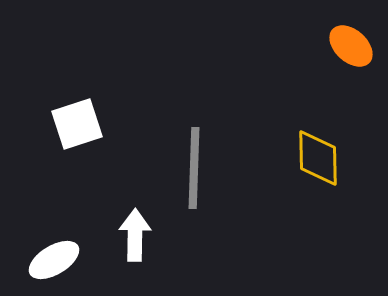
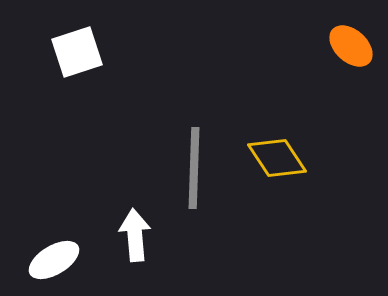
white square: moved 72 px up
yellow diamond: moved 41 px left; rotated 32 degrees counterclockwise
white arrow: rotated 6 degrees counterclockwise
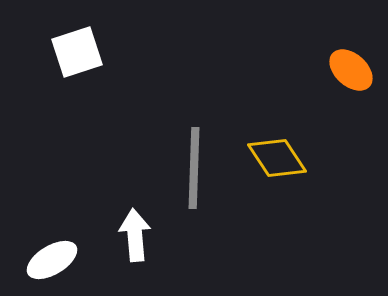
orange ellipse: moved 24 px down
white ellipse: moved 2 px left
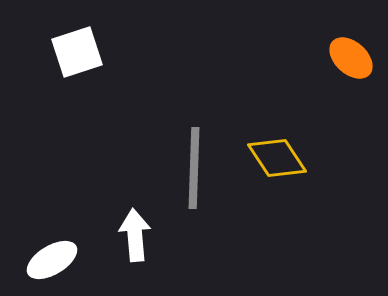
orange ellipse: moved 12 px up
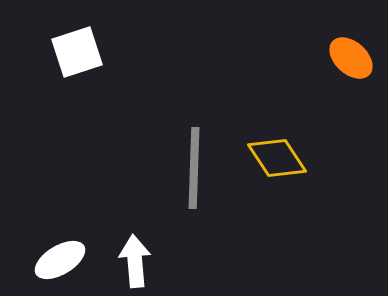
white arrow: moved 26 px down
white ellipse: moved 8 px right
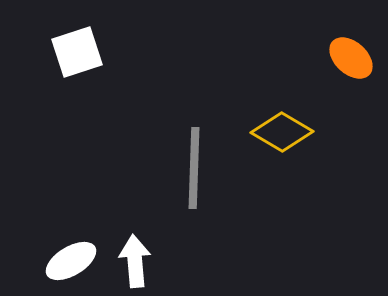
yellow diamond: moved 5 px right, 26 px up; rotated 26 degrees counterclockwise
white ellipse: moved 11 px right, 1 px down
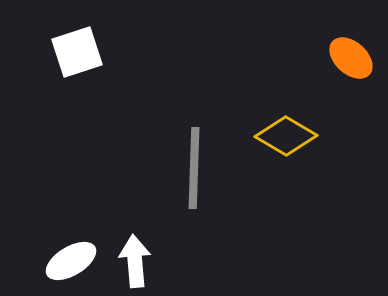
yellow diamond: moved 4 px right, 4 px down
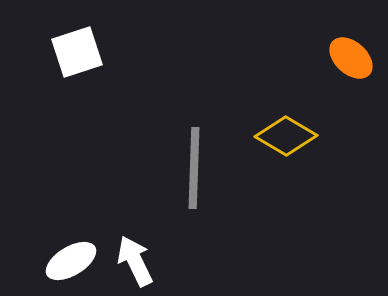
white arrow: rotated 21 degrees counterclockwise
